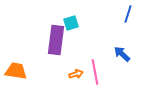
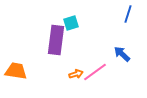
pink line: rotated 65 degrees clockwise
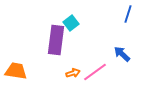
cyan square: rotated 21 degrees counterclockwise
orange arrow: moved 3 px left, 1 px up
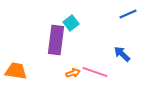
blue line: rotated 48 degrees clockwise
pink line: rotated 55 degrees clockwise
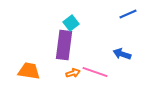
purple rectangle: moved 8 px right, 5 px down
blue arrow: rotated 24 degrees counterclockwise
orange trapezoid: moved 13 px right
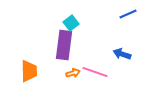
orange trapezoid: rotated 80 degrees clockwise
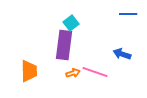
blue line: rotated 24 degrees clockwise
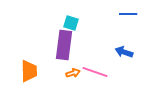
cyan square: rotated 35 degrees counterclockwise
blue arrow: moved 2 px right, 2 px up
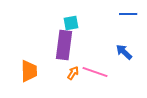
cyan square: rotated 28 degrees counterclockwise
blue arrow: rotated 24 degrees clockwise
orange arrow: rotated 40 degrees counterclockwise
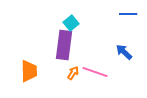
cyan square: rotated 28 degrees counterclockwise
